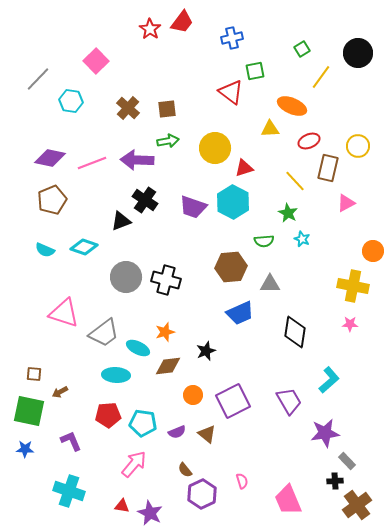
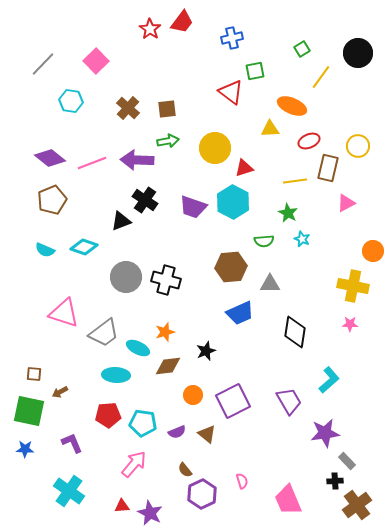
gray line at (38, 79): moved 5 px right, 15 px up
purple diamond at (50, 158): rotated 28 degrees clockwise
yellow line at (295, 181): rotated 55 degrees counterclockwise
purple L-shape at (71, 441): moved 1 px right, 2 px down
cyan cross at (69, 491): rotated 16 degrees clockwise
red triangle at (122, 506): rotated 14 degrees counterclockwise
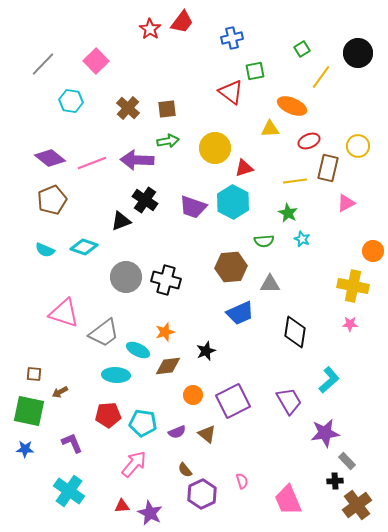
cyan ellipse at (138, 348): moved 2 px down
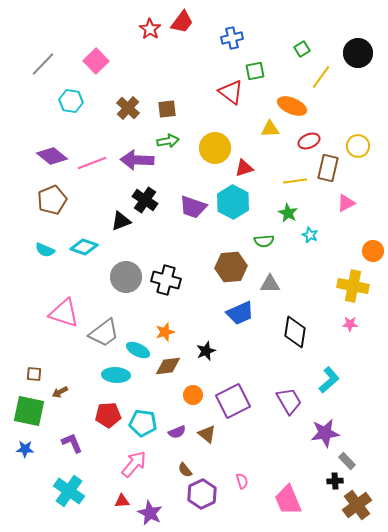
purple diamond at (50, 158): moved 2 px right, 2 px up
cyan star at (302, 239): moved 8 px right, 4 px up
red triangle at (122, 506): moved 5 px up
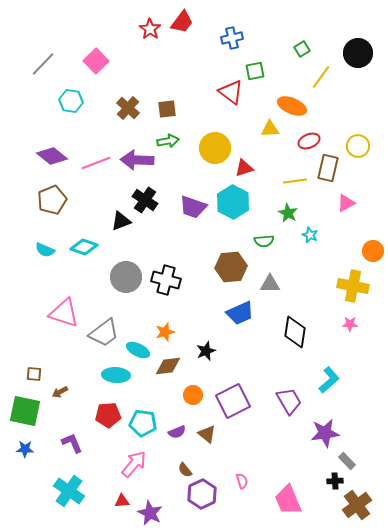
pink line at (92, 163): moved 4 px right
green square at (29, 411): moved 4 px left
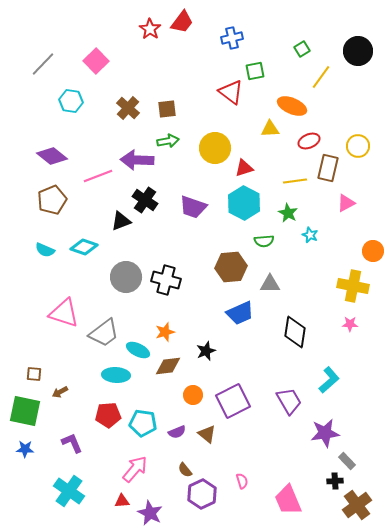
black circle at (358, 53): moved 2 px up
pink line at (96, 163): moved 2 px right, 13 px down
cyan hexagon at (233, 202): moved 11 px right, 1 px down
pink arrow at (134, 464): moved 1 px right, 5 px down
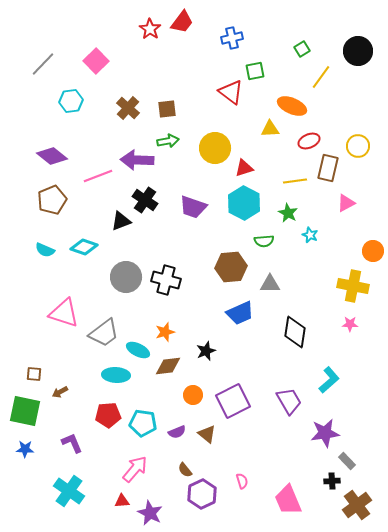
cyan hexagon at (71, 101): rotated 15 degrees counterclockwise
black cross at (335, 481): moved 3 px left
